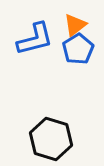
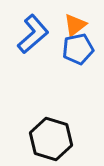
blue L-shape: moved 2 px left, 5 px up; rotated 27 degrees counterclockwise
blue pentagon: rotated 20 degrees clockwise
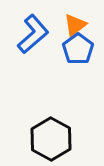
blue pentagon: rotated 24 degrees counterclockwise
black hexagon: rotated 12 degrees clockwise
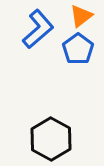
orange triangle: moved 6 px right, 9 px up
blue L-shape: moved 5 px right, 5 px up
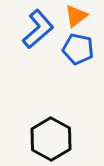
orange triangle: moved 5 px left
blue pentagon: rotated 24 degrees counterclockwise
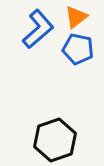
orange triangle: moved 1 px down
black hexagon: moved 4 px right, 1 px down; rotated 12 degrees clockwise
